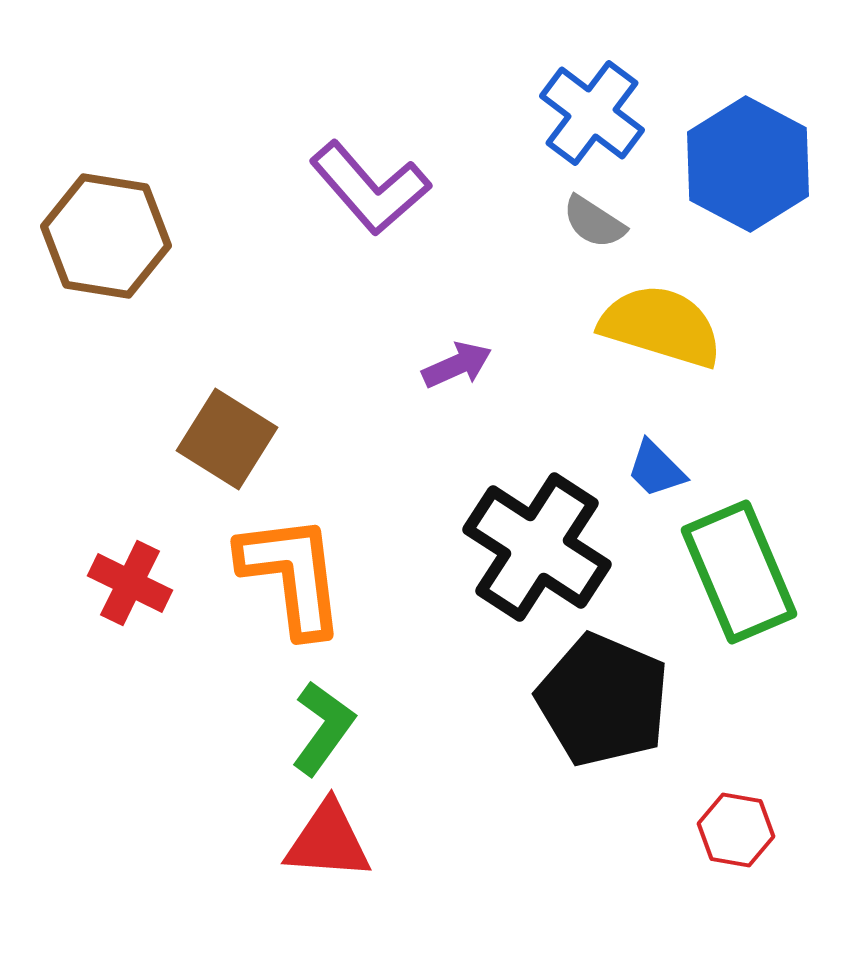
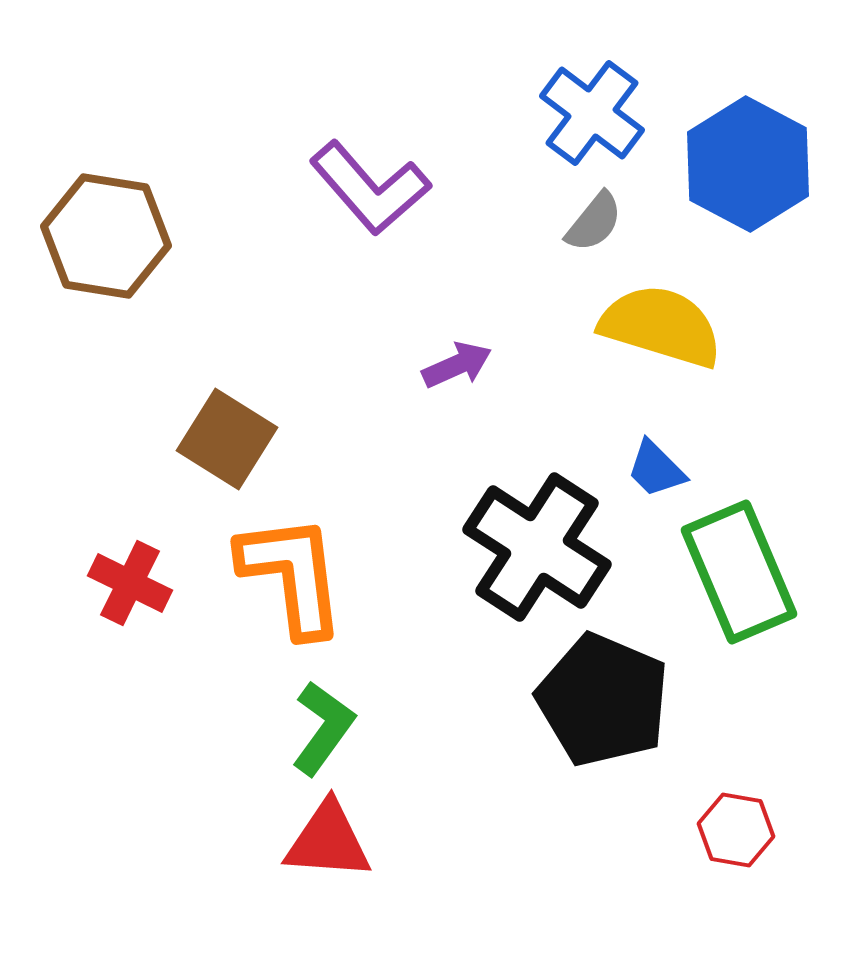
gray semicircle: rotated 84 degrees counterclockwise
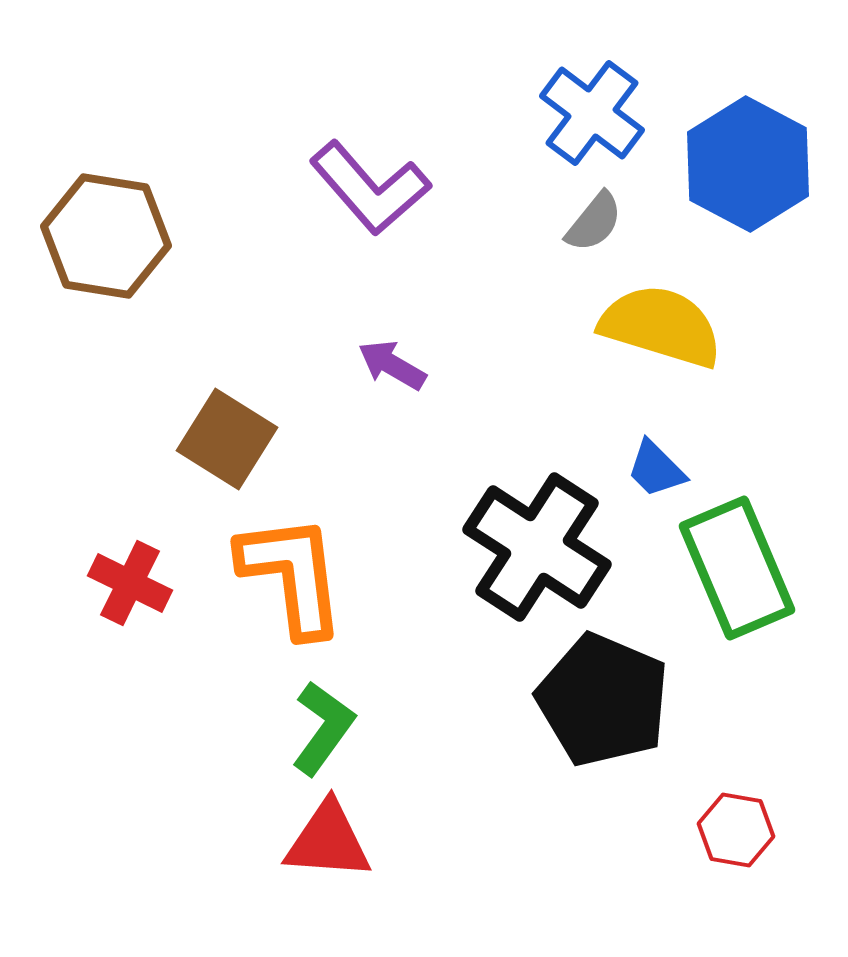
purple arrow: moved 65 px left; rotated 126 degrees counterclockwise
green rectangle: moved 2 px left, 4 px up
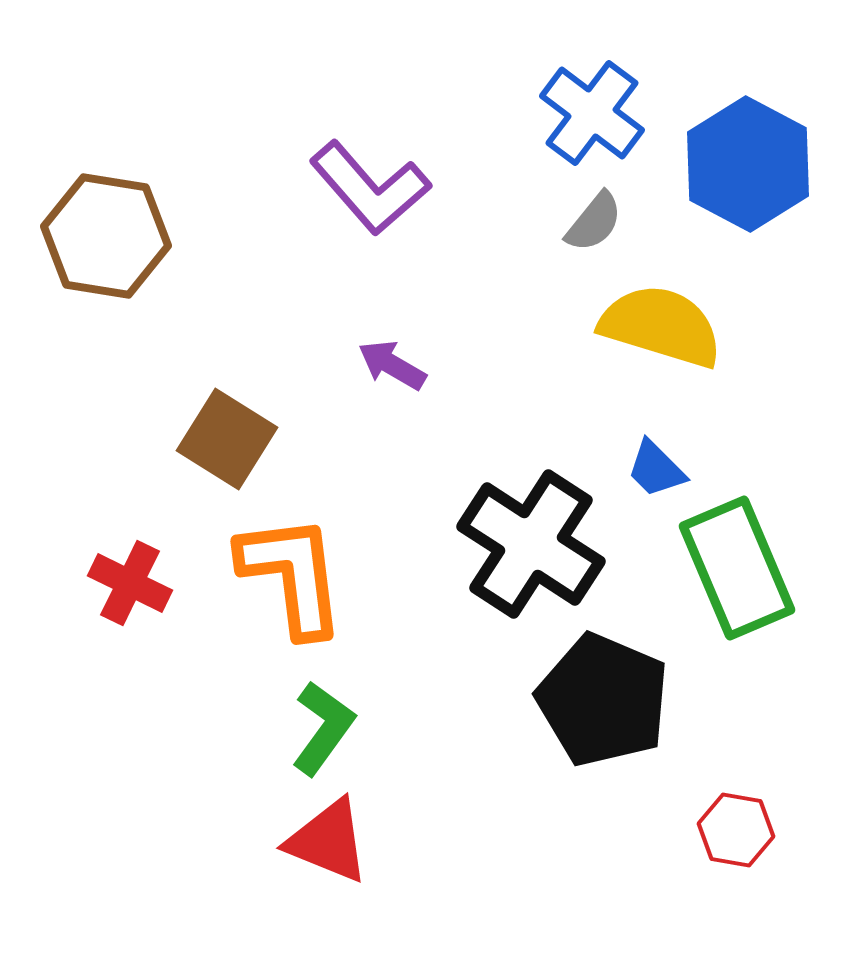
black cross: moved 6 px left, 3 px up
red triangle: rotated 18 degrees clockwise
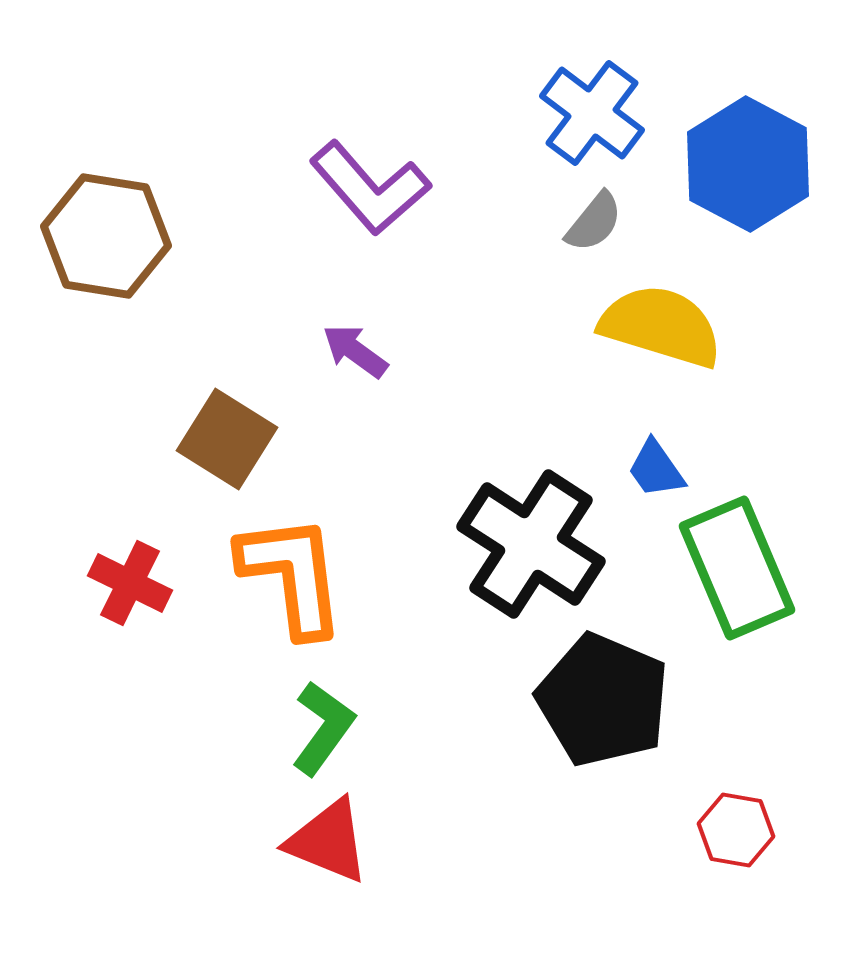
purple arrow: moved 37 px left, 14 px up; rotated 6 degrees clockwise
blue trapezoid: rotated 10 degrees clockwise
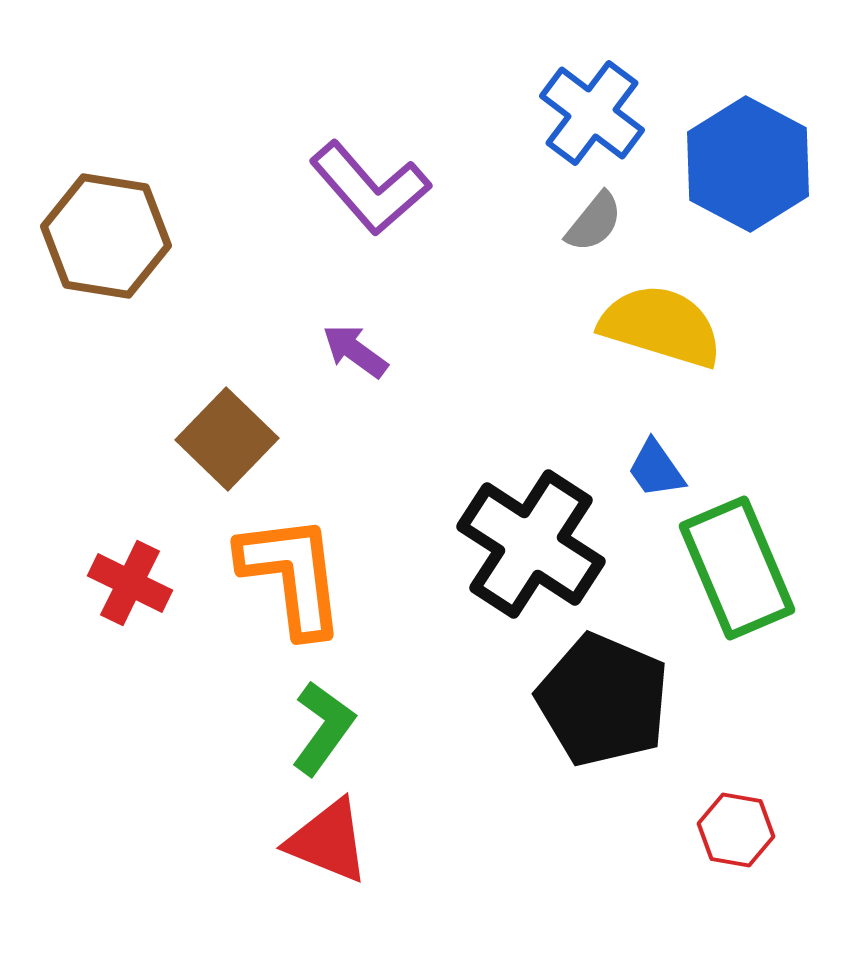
brown square: rotated 12 degrees clockwise
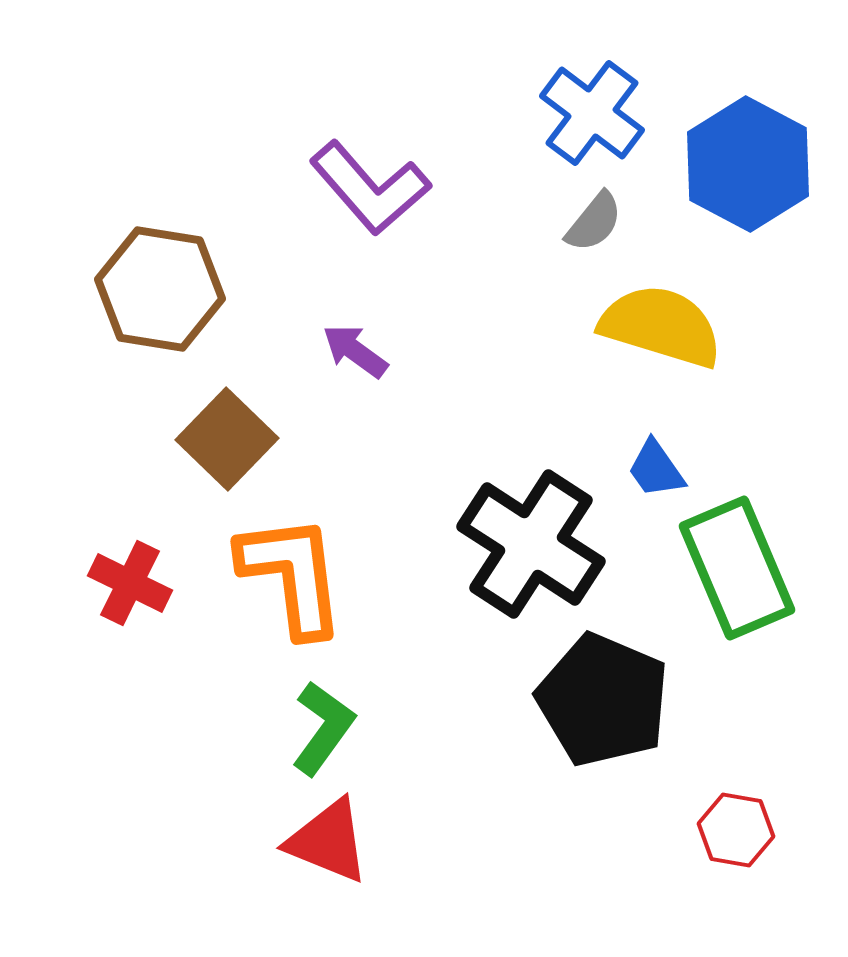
brown hexagon: moved 54 px right, 53 px down
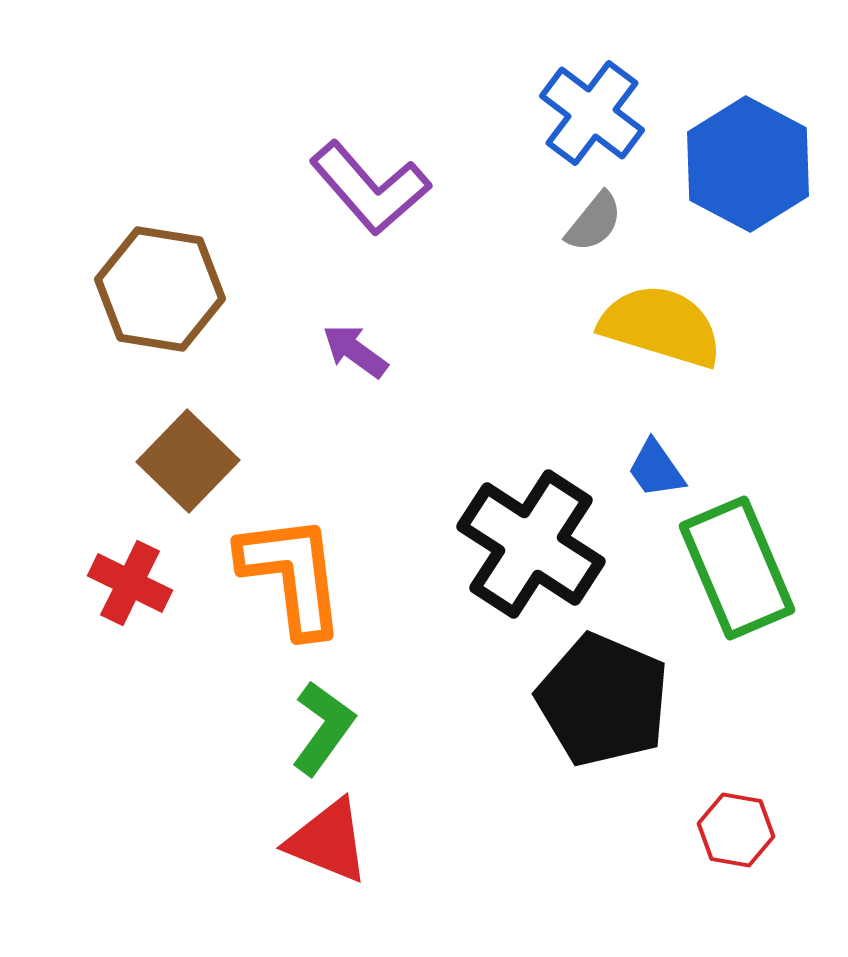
brown square: moved 39 px left, 22 px down
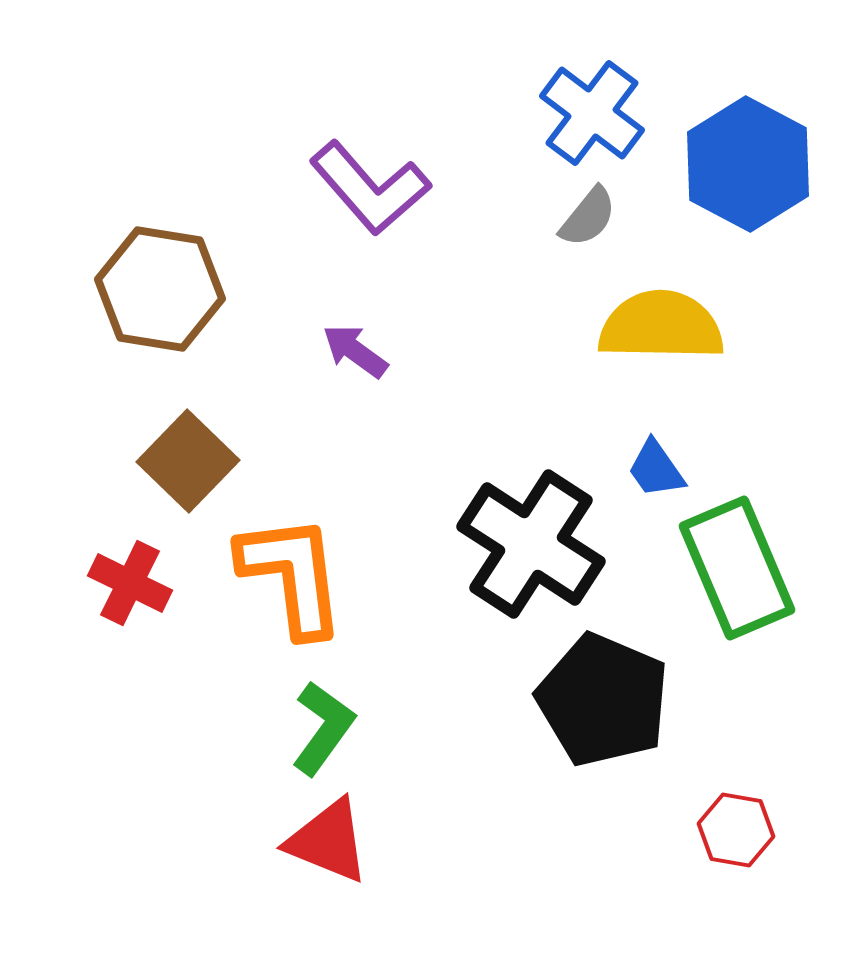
gray semicircle: moved 6 px left, 5 px up
yellow semicircle: rotated 16 degrees counterclockwise
